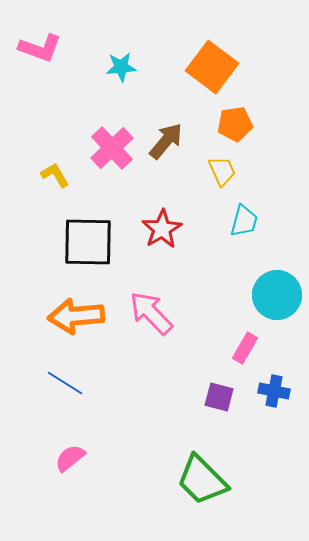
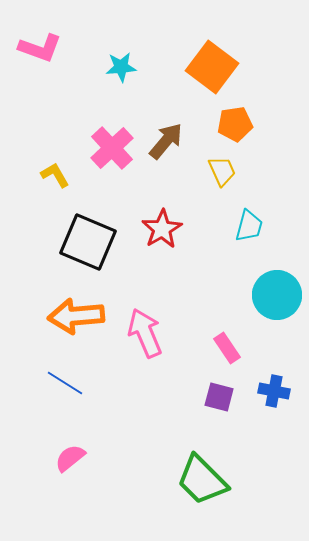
cyan trapezoid: moved 5 px right, 5 px down
black square: rotated 22 degrees clockwise
pink arrow: moved 6 px left, 20 px down; rotated 21 degrees clockwise
pink rectangle: moved 18 px left; rotated 64 degrees counterclockwise
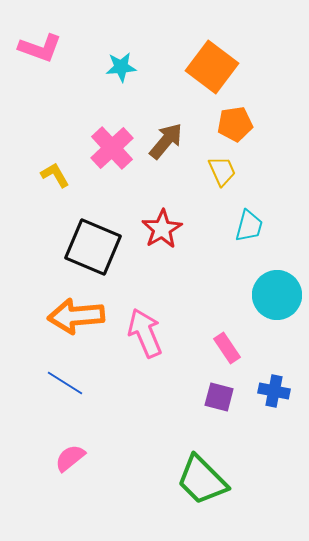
black square: moved 5 px right, 5 px down
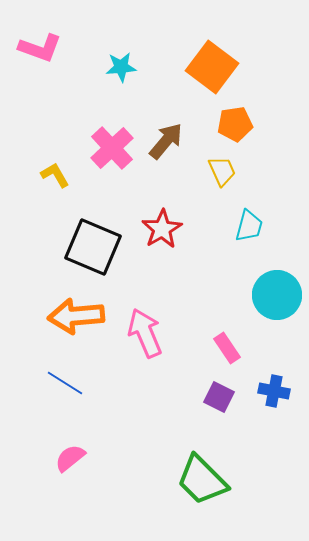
purple square: rotated 12 degrees clockwise
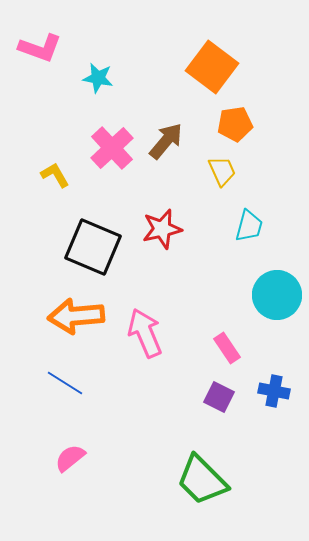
cyan star: moved 23 px left, 11 px down; rotated 16 degrees clockwise
red star: rotated 18 degrees clockwise
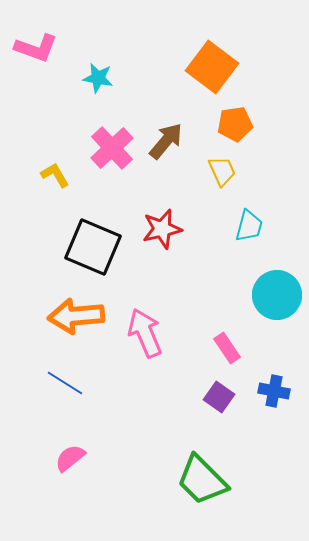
pink L-shape: moved 4 px left
purple square: rotated 8 degrees clockwise
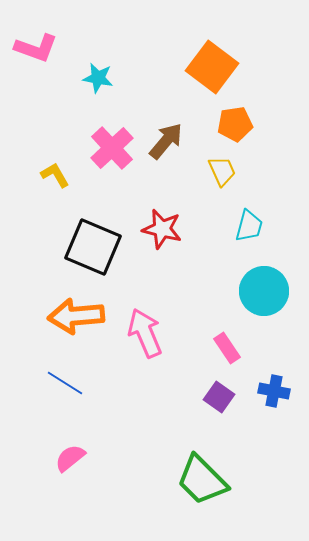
red star: rotated 27 degrees clockwise
cyan circle: moved 13 px left, 4 px up
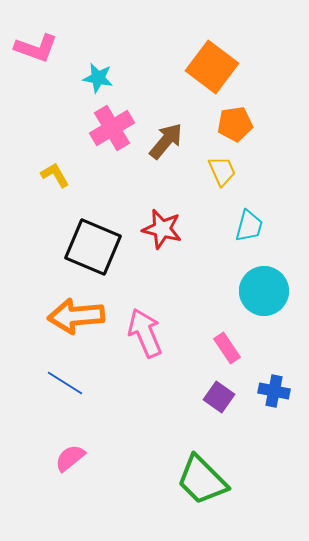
pink cross: moved 20 px up; rotated 12 degrees clockwise
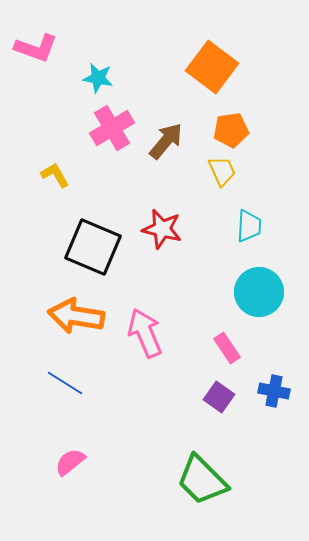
orange pentagon: moved 4 px left, 6 px down
cyan trapezoid: rotated 12 degrees counterclockwise
cyan circle: moved 5 px left, 1 px down
orange arrow: rotated 14 degrees clockwise
pink semicircle: moved 4 px down
